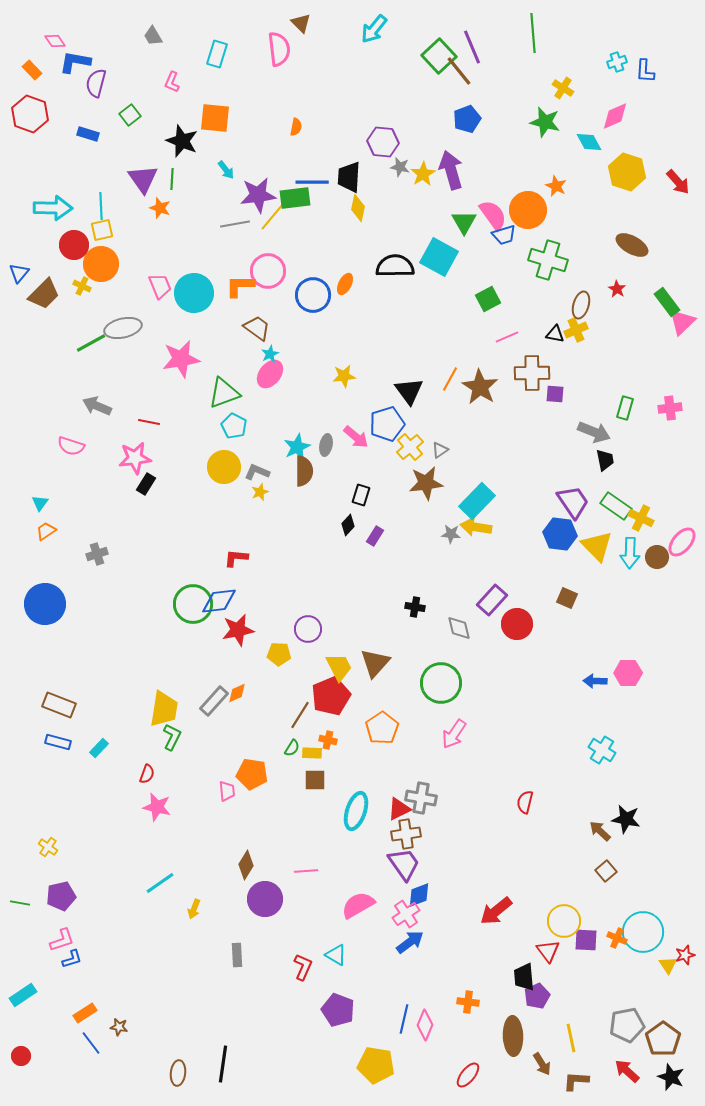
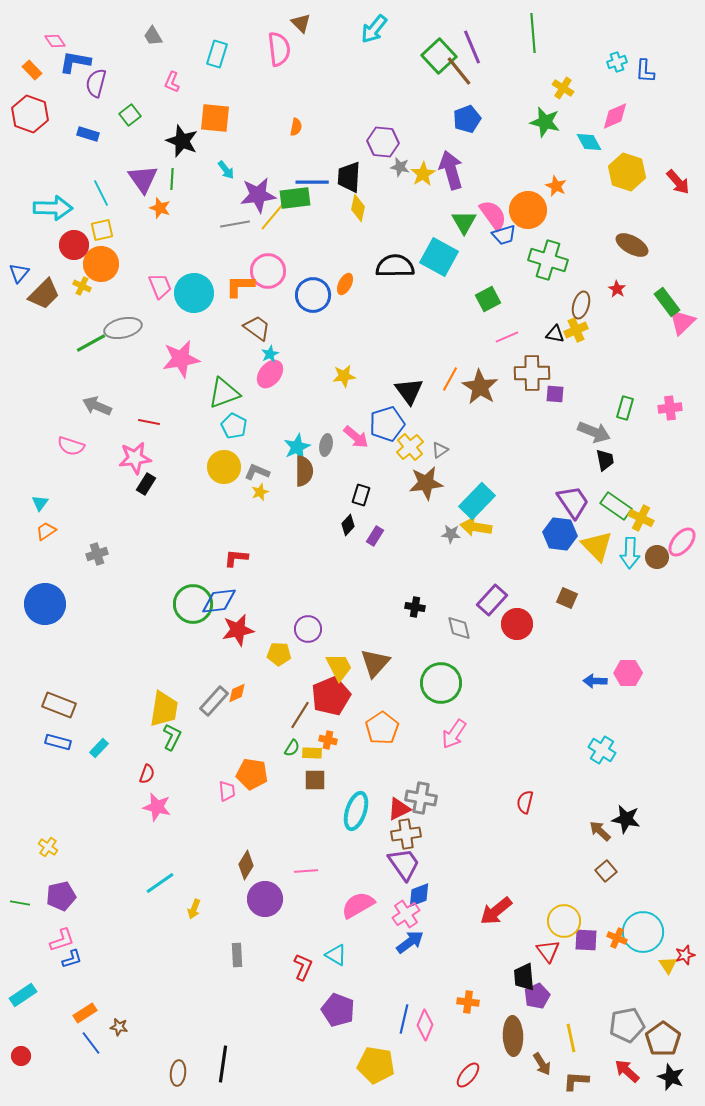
cyan line at (101, 206): moved 13 px up; rotated 24 degrees counterclockwise
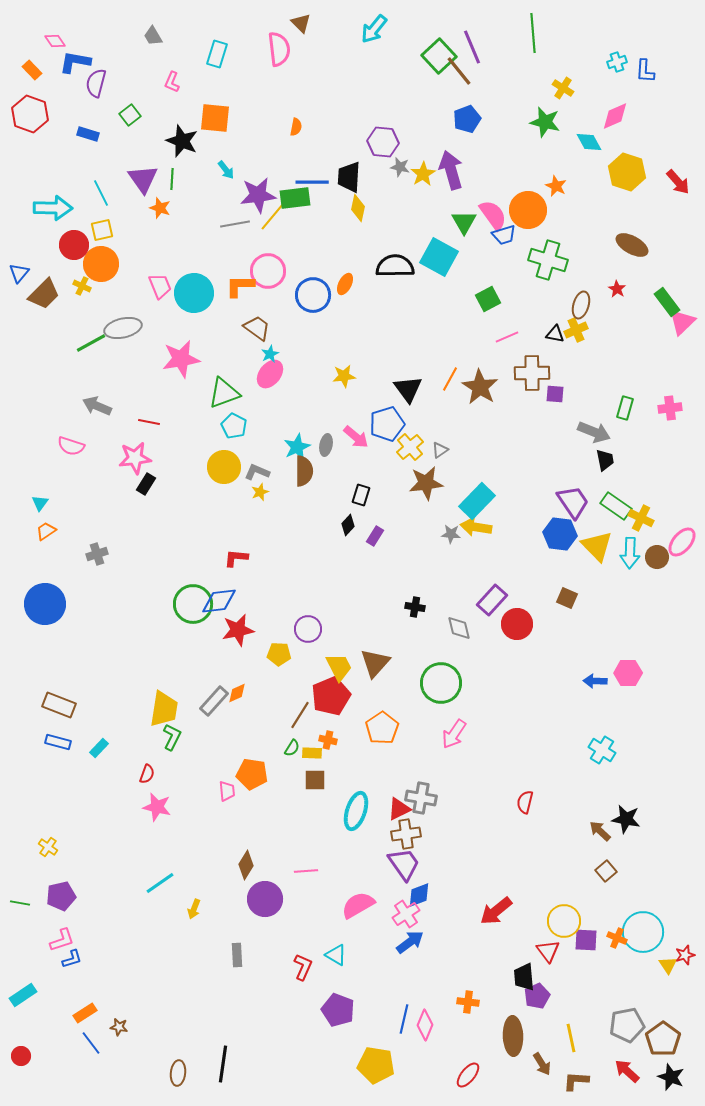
black triangle at (409, 391): moved 1 px left, 2 px up
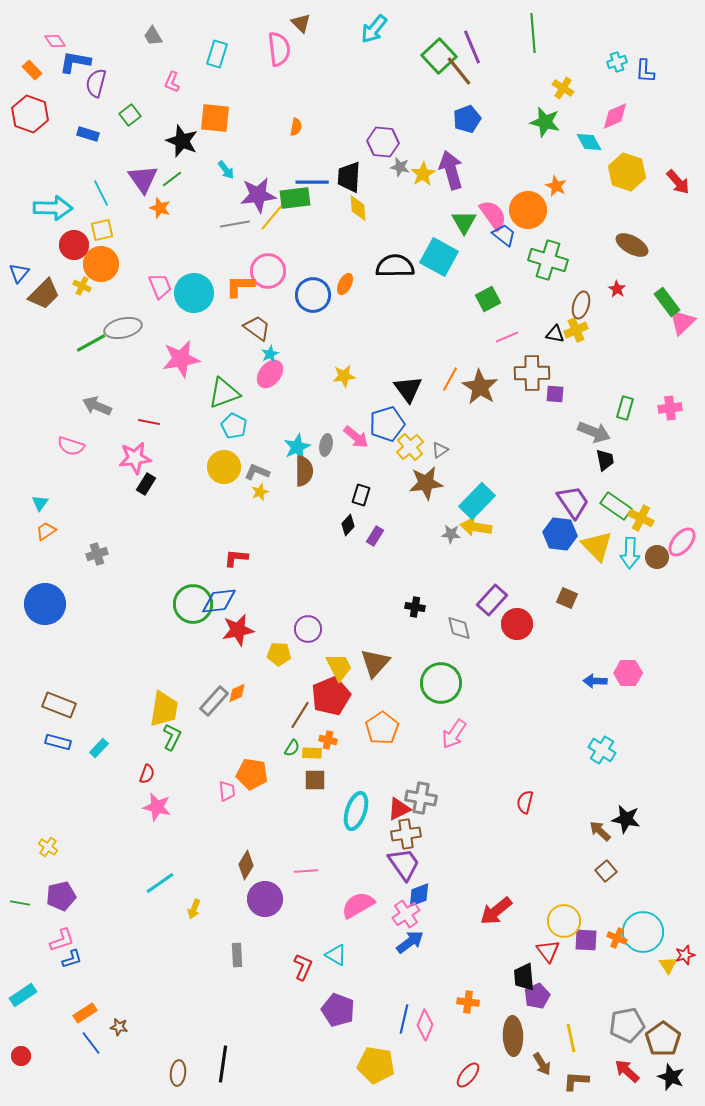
green line at (172, 179): rotated 50 degrees clockwise
yellow diamond at (358, 208): rotated 16 degrees counterclockwise
blue trapezoid at (504, 235): rotated 125 degrees counterclockwise
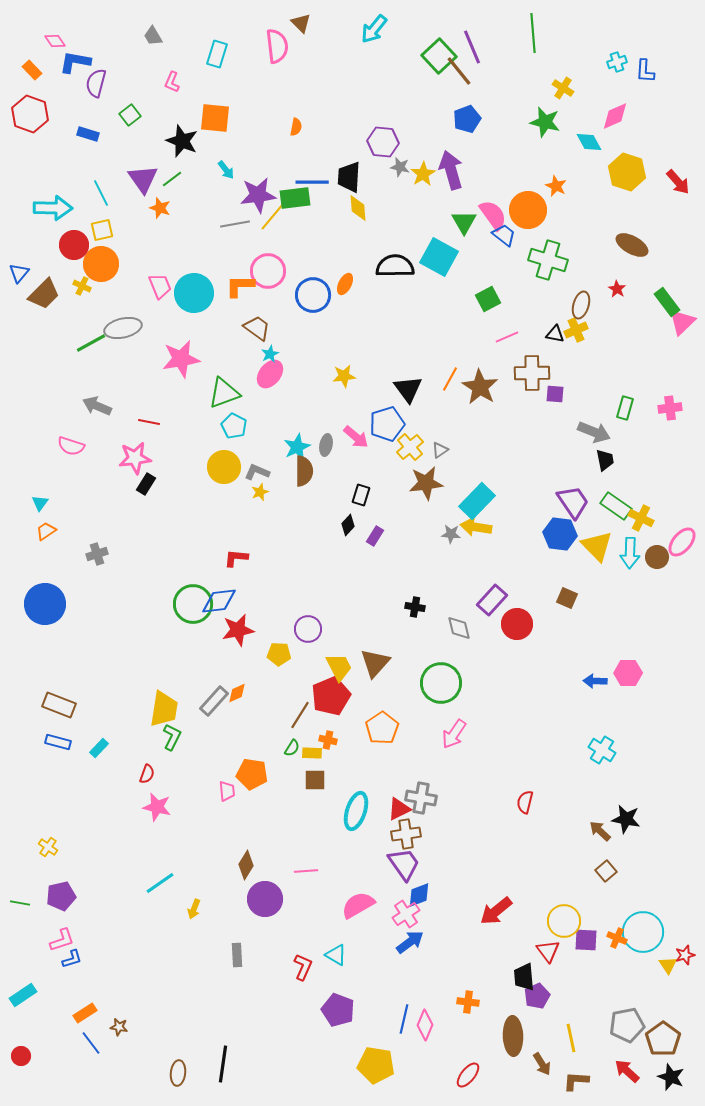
pink semicircle at (279, 49): moved 2 px left, 3 px up
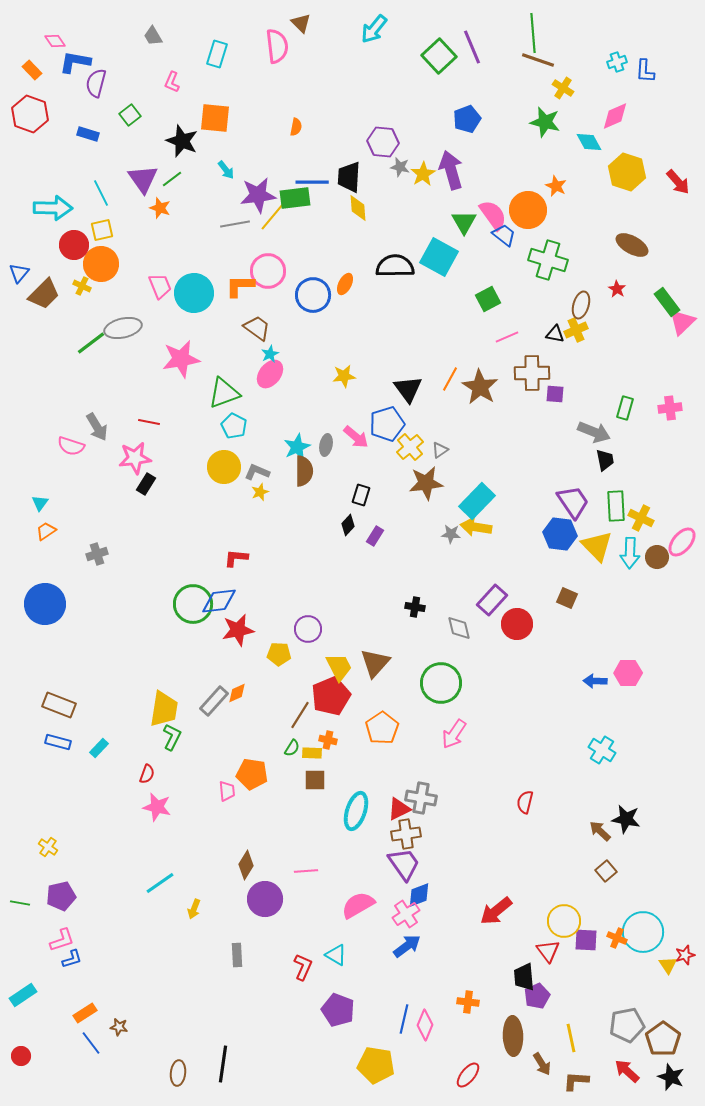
brown line at (459, 71): moved 79 px right, 11 px up; rotated 32 degrees counterclockwise
green line at (91, 343): rotated 8 degrees counterclockwise
gray arrow at (97, 406): moved 21 px down; rotated 144 degrees counterclockwise
green rectangle at (616, 506): rotated 52 degrees clockwise
blue arrow at (410, 942): moved 3 px left, 4 px down
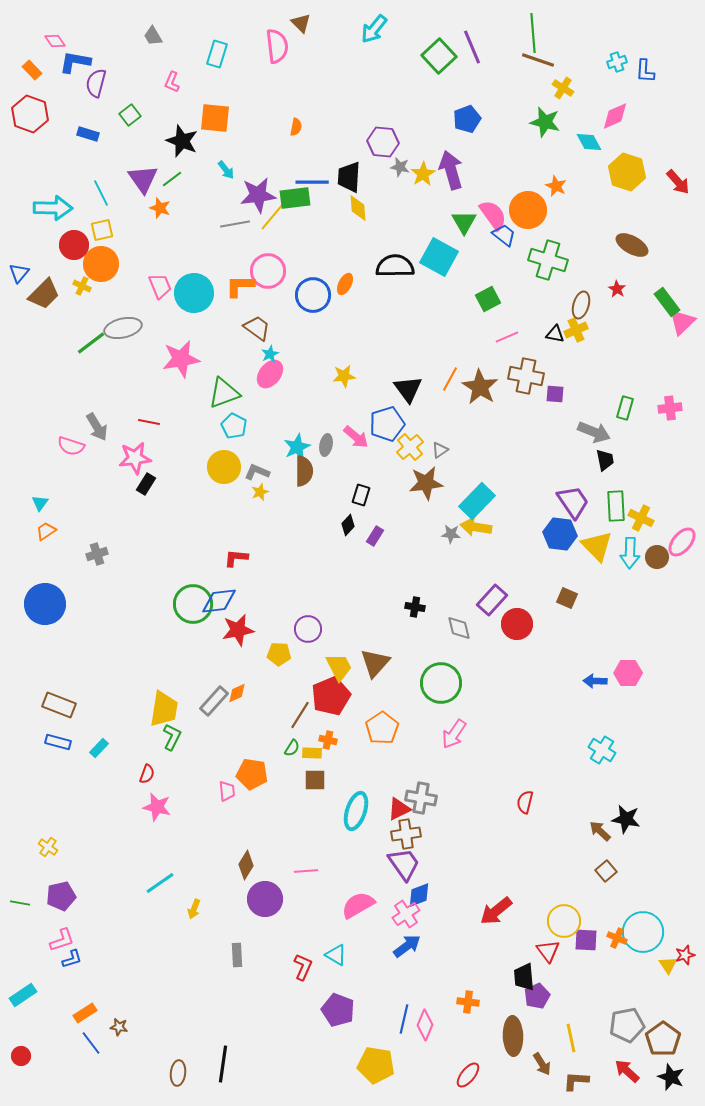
brown cross at (532, 373): moved 6 px left, 3 px down; rotated 12 degrees clockwise
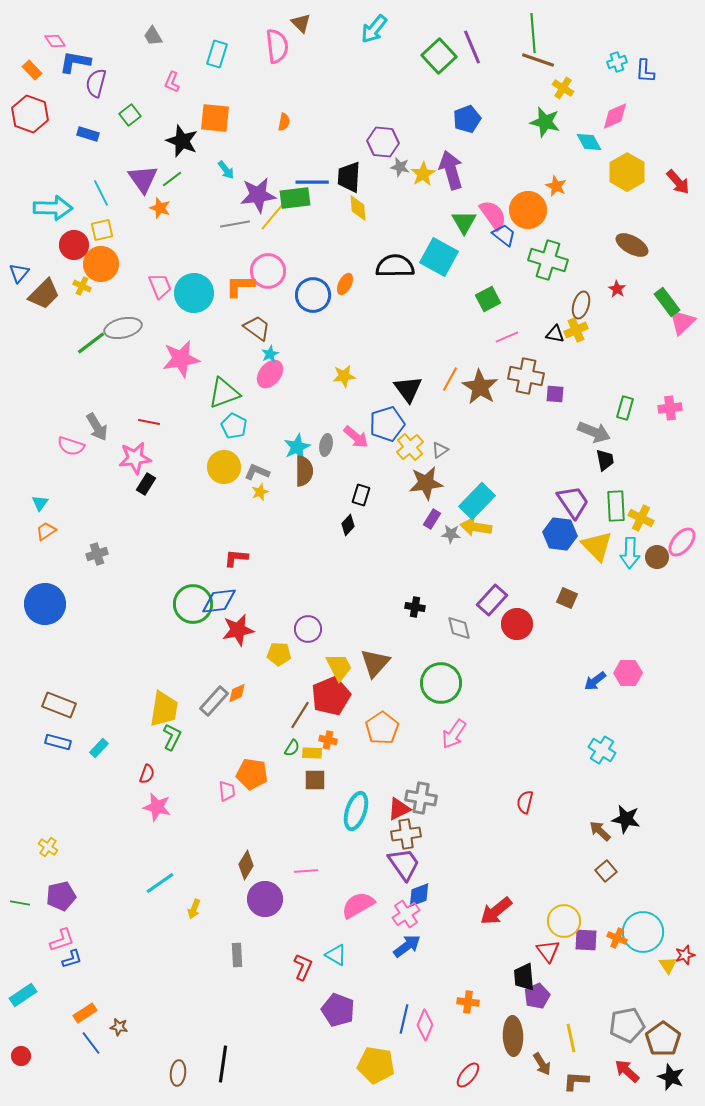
orange semicircle at (296, 127): moved 12 px left, 5 px up
yellow hexagon at (627, 172): rotated 12 degrees clockwise
purple rectangle at (375, 536): moved 57 px right, 17 px up
blue arrow at (595, 681): rotated 40 degrees counterclockwise
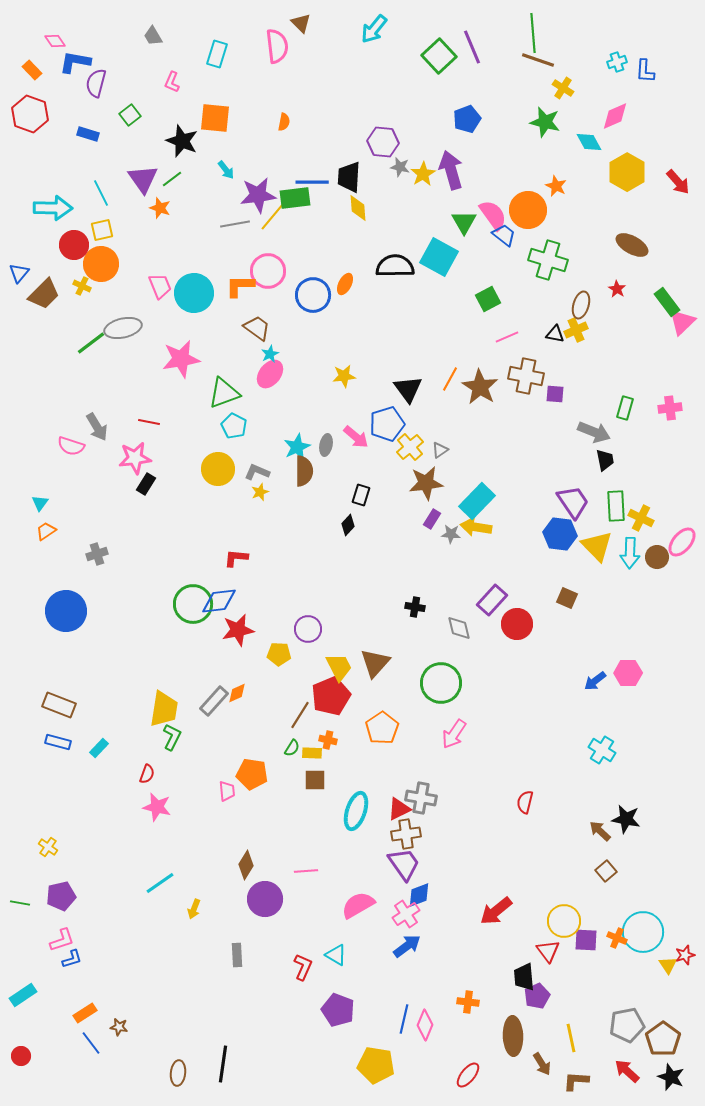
yellow circle at (224, 467): moved 6 px left, 2 px down
blue circle at (45, 604): moved 21 px right, 7 px down
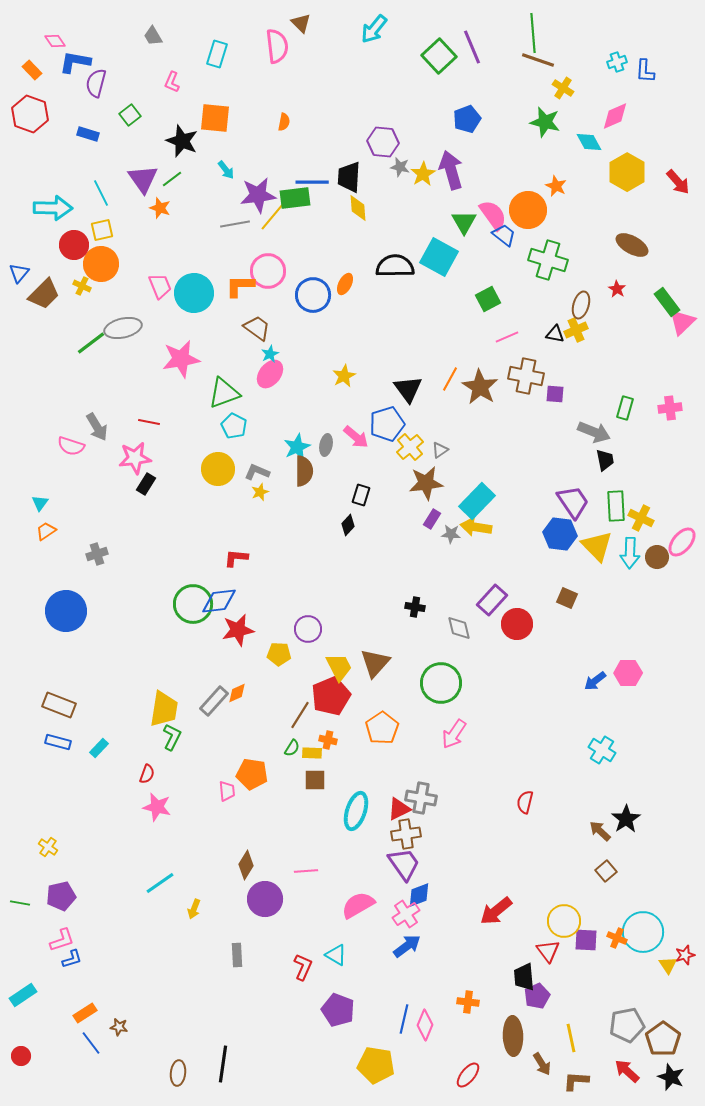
yellow star at (344, 376): rotated 20 degrees counterclockwise
black star at (626, 819): rotated 28 degrees clockwise
